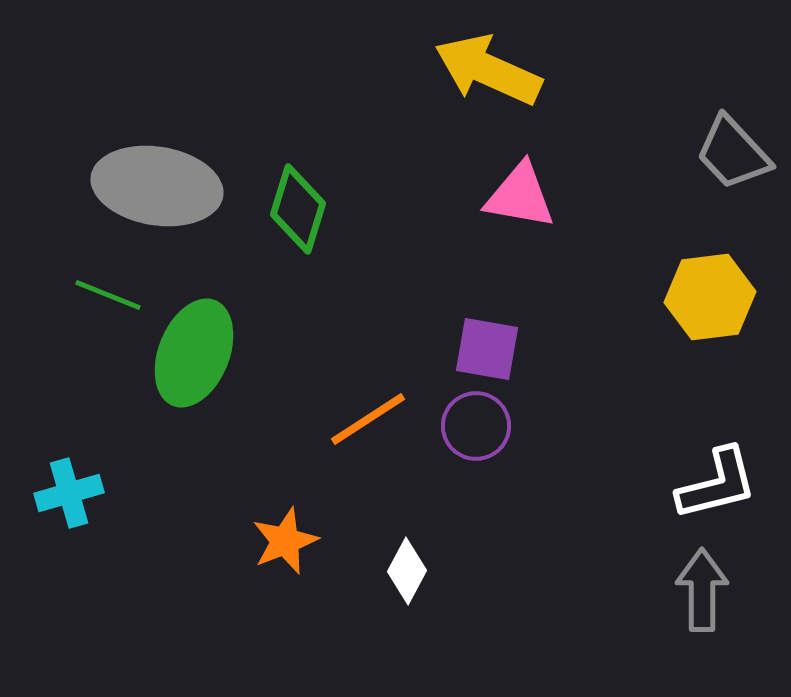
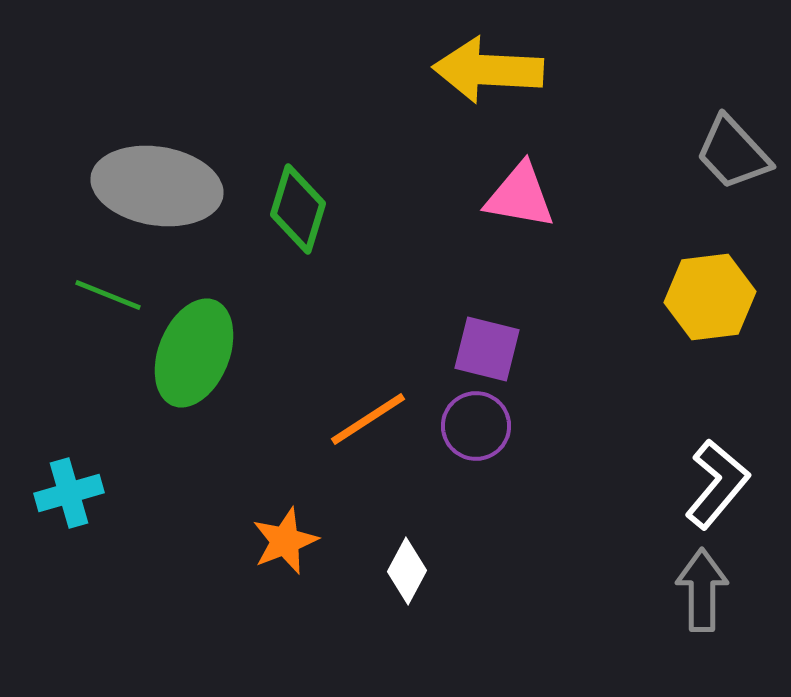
yellow arrow: rotated 21 degrees counterclockwise
purple square: rotated 4 degrees clockwise
white L-shape: rotated 36 degrees counterclockwise
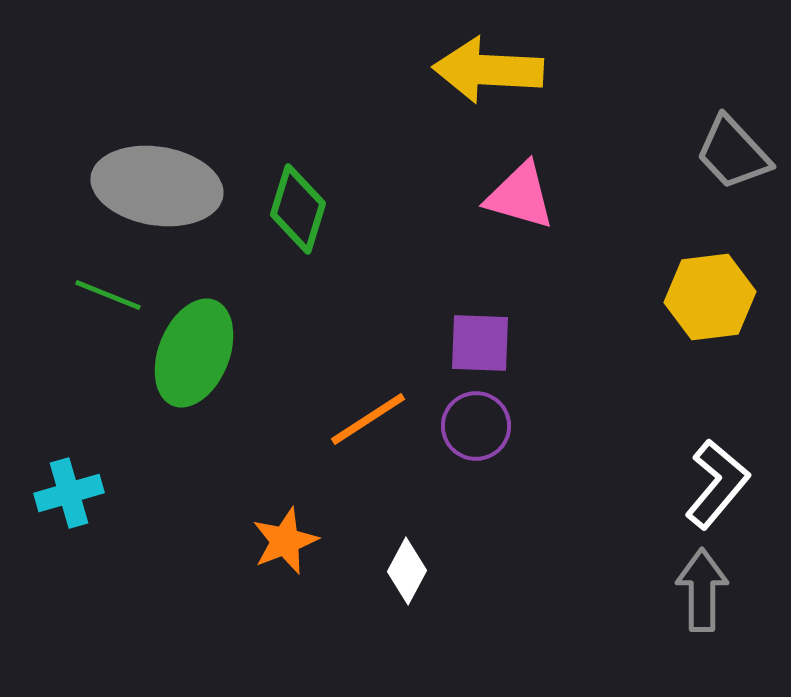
pink triangle: rotated 6 degrees clockwise
purple square: moved 7 px left, 6 px up; rotated 12 degrees counterclockwise
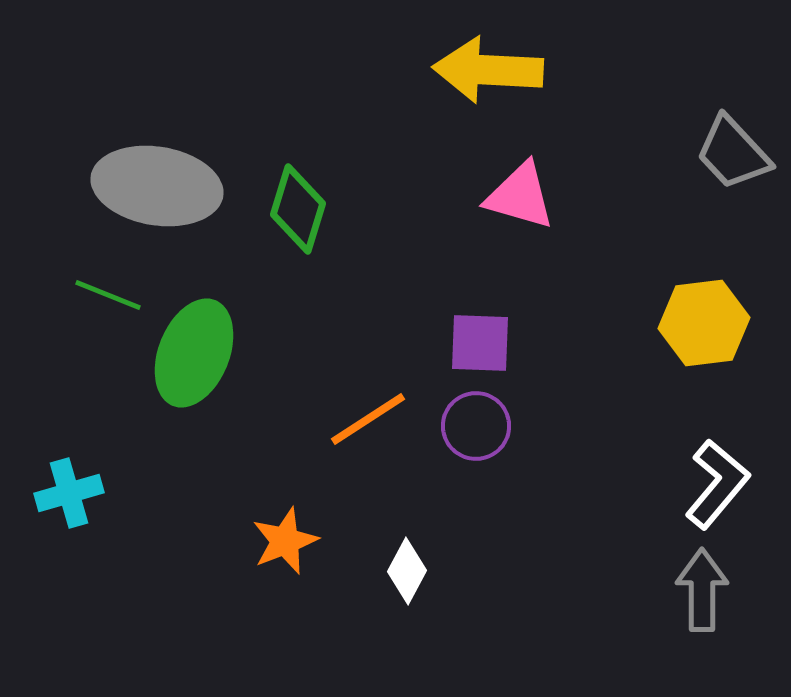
yellow hexagon: moved 6 px left, 26 px down
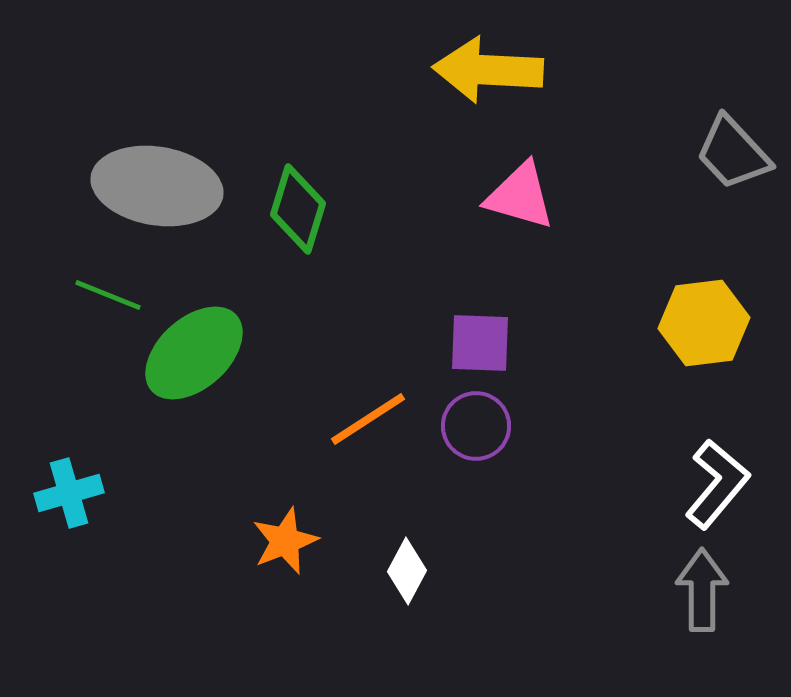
green ellipse: rotated 26 degrees clockwise
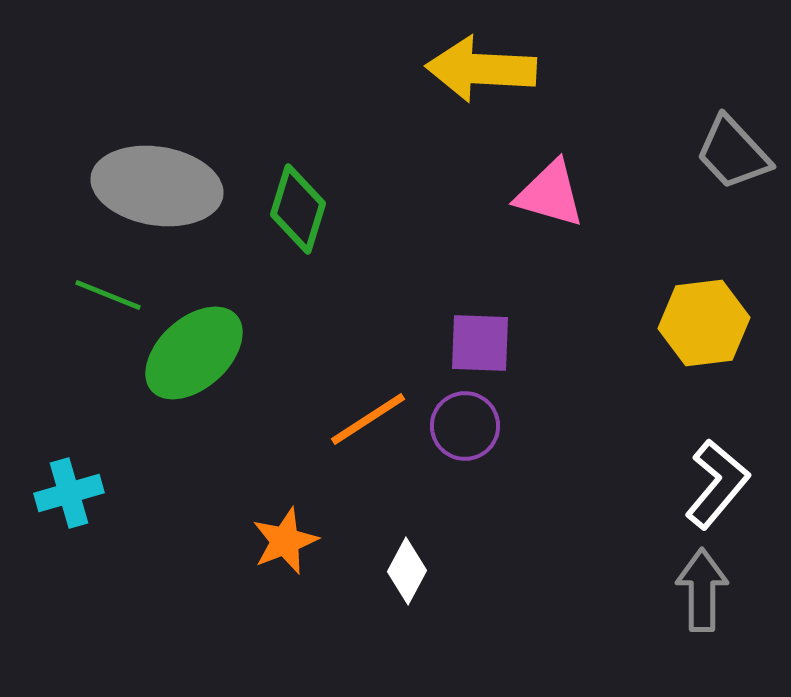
yellow arrow: moved 7 px left, 1 px up
pink triangle: moved 30 px right, 2 px up
purple circle: moved 11 px left
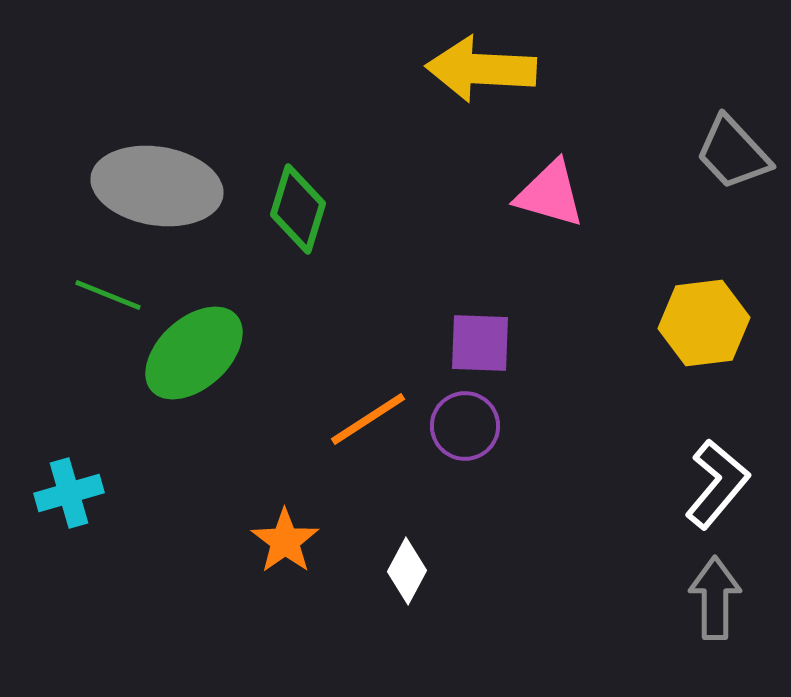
orange star: rotated 14 degrees counterclockwise
gray arrow: moved 13 px right, 8 px down
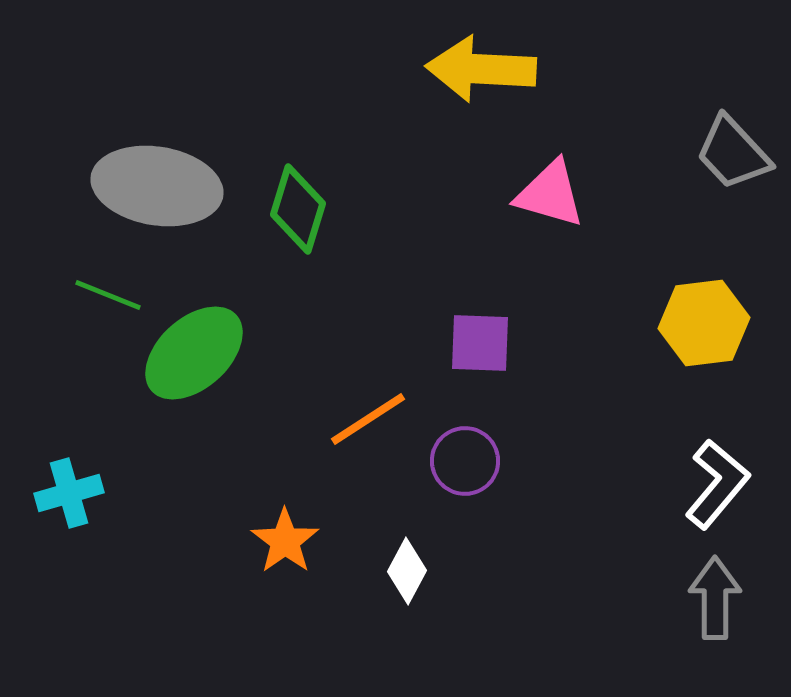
purple circle: moved 35 px down
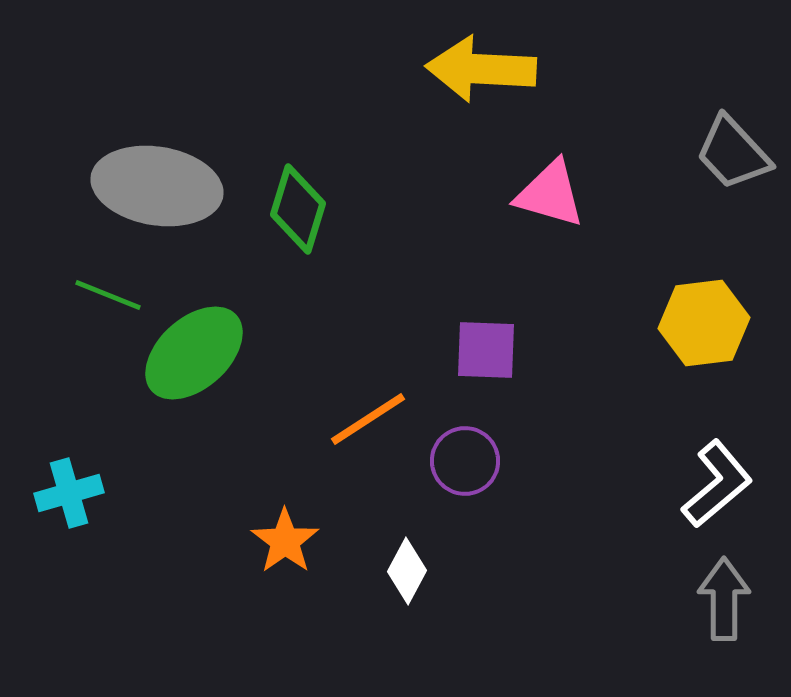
purple square: moved 6 px right, 7 px down
white L-shape: rotated 10 degrees clockwise
gray arrow: moved 9 px right, 1 px down
